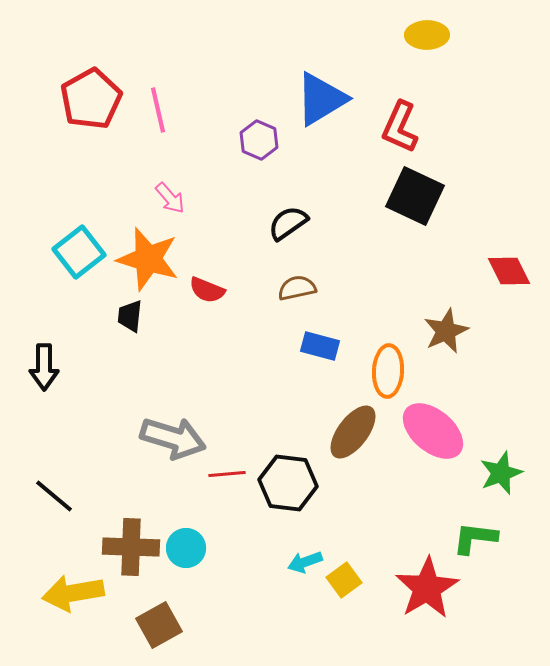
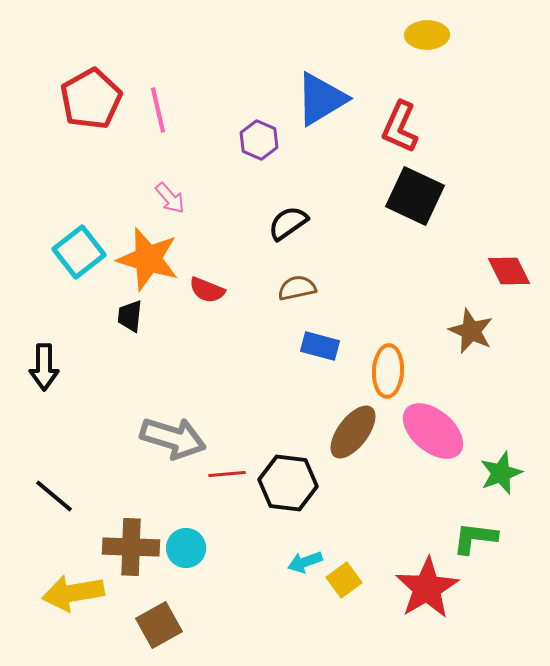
brown star: moved 25 px right; rotated 24 degrees counterclockwise
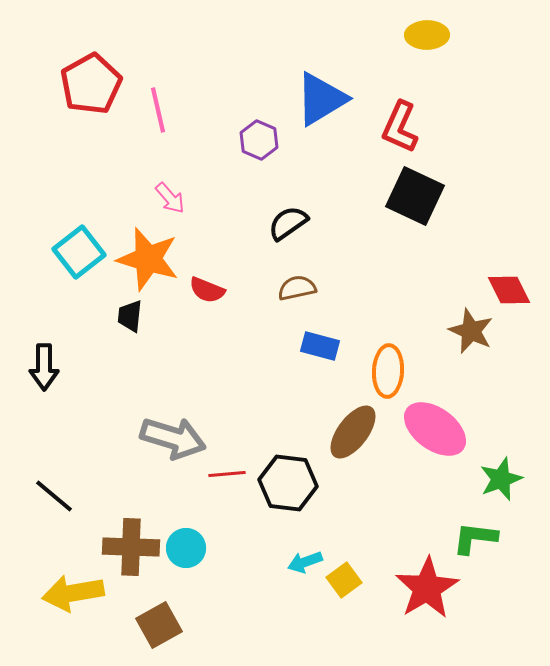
red pentagon: moved 15 px up
red diamond: moved 19 px down
pink ellipse: moved 2 px right, 2 px up; rotated 4 degrees counterclockwise
green star: moved 6 px down
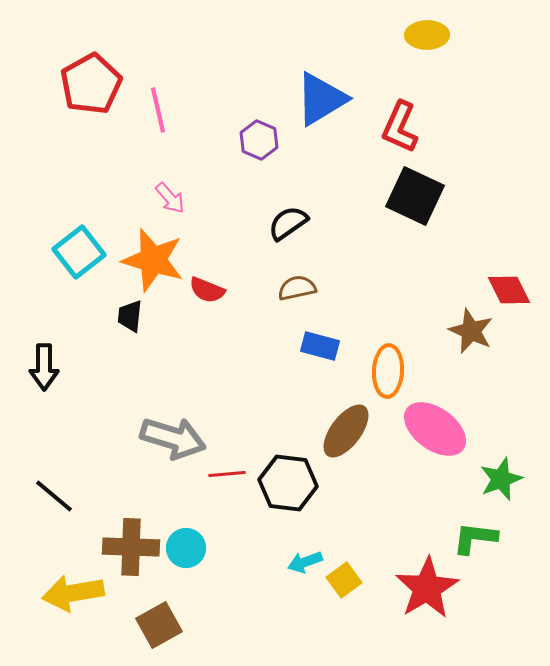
orange star: moved 5 px right, 1 px down
brown ellipse: moved 7 px left, 1 px up
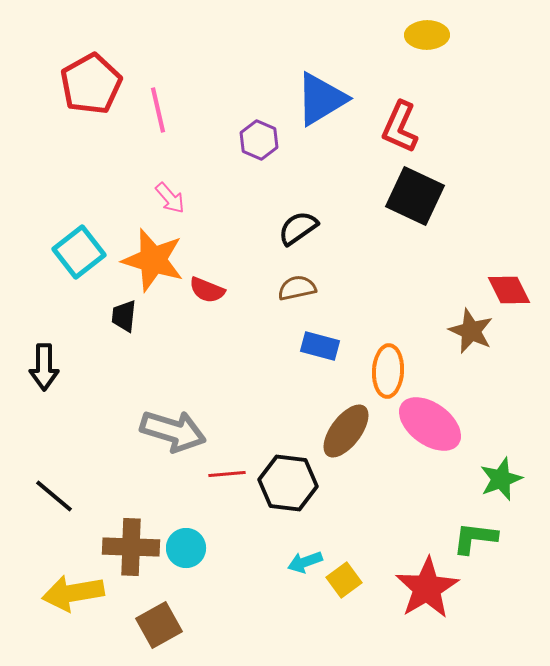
black semicircle: moved 10 px right, 5 px down
black trapezoid: moved 6 px left
pink ellipse: moved 5 px left, 5 px up
gray arrow: moved 7 px up
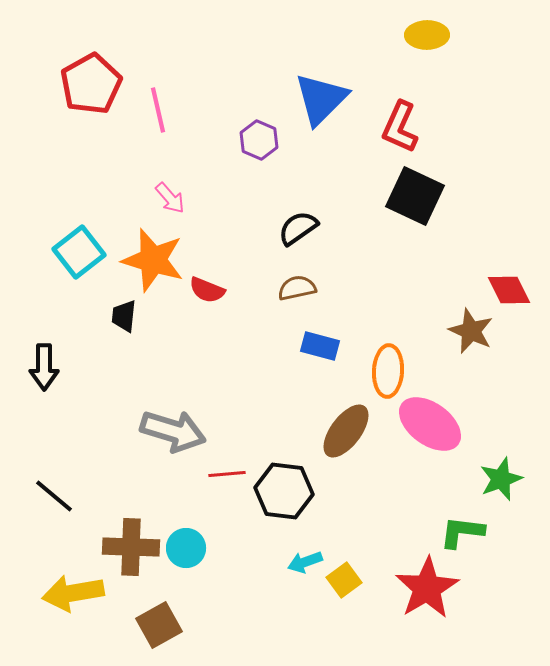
blue triangle: rotated 14 degrees counterclockwise
black hexagon: moved 4 px left, 8 px down
green L-shape: moved 13 px left, 6 px up
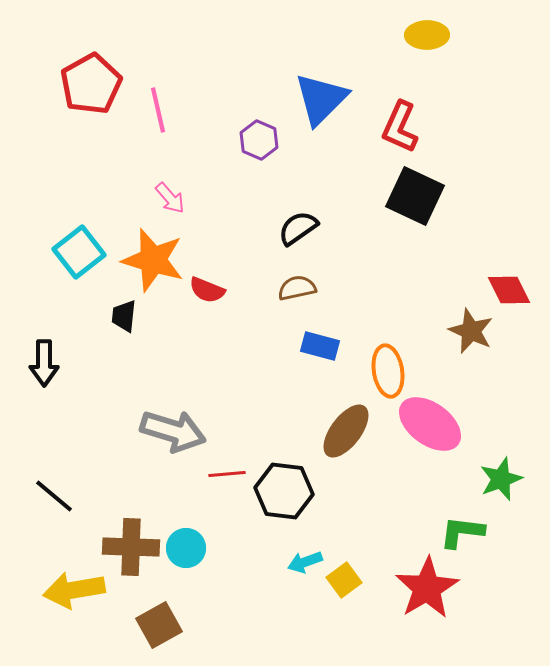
black arrow: moved 4 px up
orange ellipse: rotated 12 degrees counterclockwise
yellow arrow: moved 1 px right, 3 px up
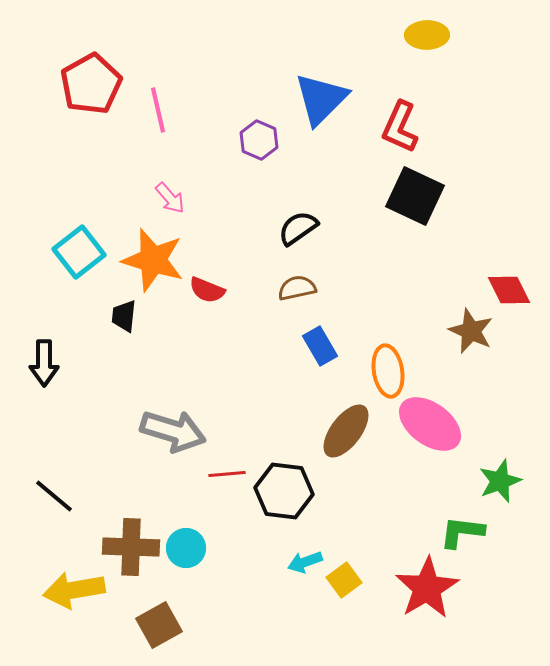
blue rectangle: rotated 45 degrees clockwise
green star: moved 1 px left, 2 px down
